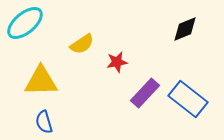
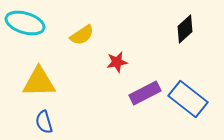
cyan ellipse: rotated 57 degrees clockwise
black diamond: rotated 20 degrees counterclockwise
yellow semicircle: moved 9 px up
yellow triangle: moved 2 px left, 1 px down
purple rectangle: rotated 20 degrees clockwise
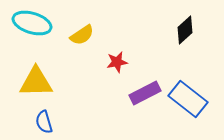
cyan ellipse: moved 7 px right
black diamond: moved 1 px down
yellow triangle: moved 3 px left
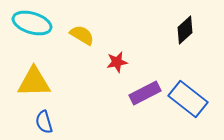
yellow semicircle: rotated 115 degrees counterclockwise
yellow triangle: moved 2 px left
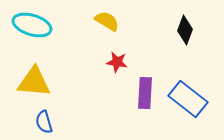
cyan ellipse: moved 2 px down
black diamond: rotated 28 degrees counterclockwise
yellow semicircle: moved 25 px right, 14 px up
red star: rotated 20 degrees clockwise
yellow triangle: rotated 6 degrees clockwise
purple rectangle: rotated 60 degrees counterclockwise
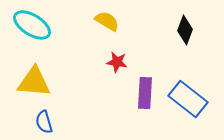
cyan ellipse: rotated 15 degrees clockwise
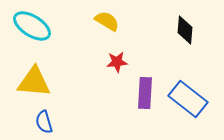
cyan ellipse: moved 1 px down
black diamond: rotated 16 degrees counterclockwise
red star: rotated 15 degrees counterclockwise
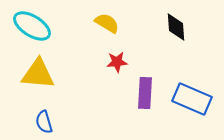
yellow semicircle: moved 2 px down
black diamond: moved 9 px left, 3 px up; rotated 8 degrees counterclockwise
yellow triangle: moved 4 px right, 8 px up
blue rectangle: moved 4 px right; rotated 15 degrees counterclockwise
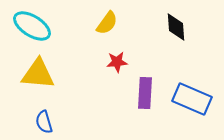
yellow semicircle: rotated 95 degrees clockwise
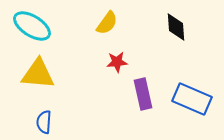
purple rectangle: moved 2 px left, 1 px down; rotated 16 degrees counterclockwise
blue semicircle: rotated 20 degrees clockwise
